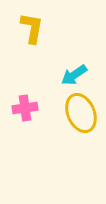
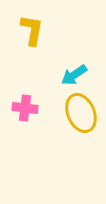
yellow L-shape: moved 2 px down
pink cross: rotated 15 degrees clockwise
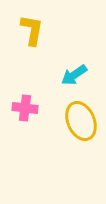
yellow ellipse: moved 8 px down
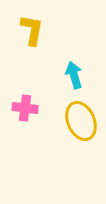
cyan arrow: rotated 108 degrees clockwise
